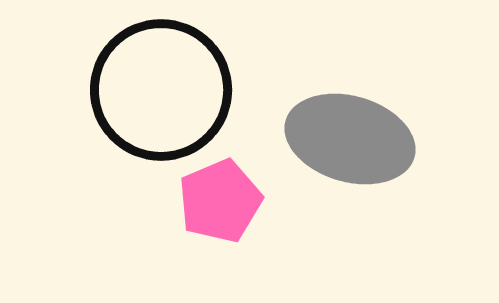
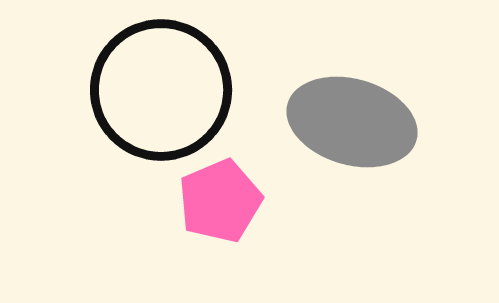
gray ellipse: moved 2 px right, 17 px up
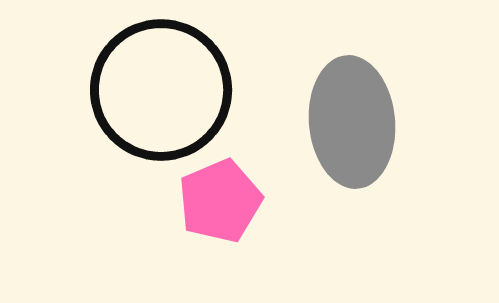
gray ellipse: rotated 69 degrees clockwise
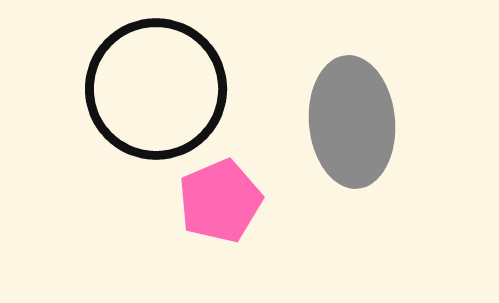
black circle: moved 5 px left, 1 px up
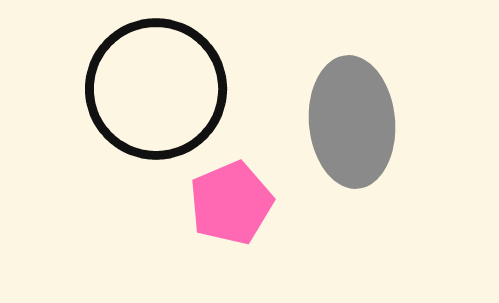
pink pentagon: moved 11 px right, 2 px down
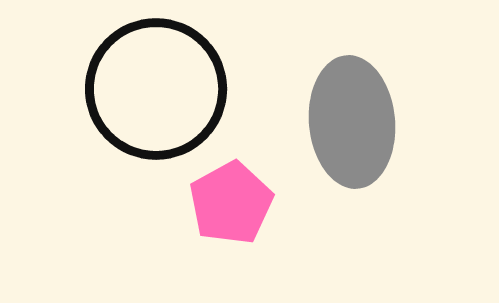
pink pentagon: rotated 6 degrees counterclockwise
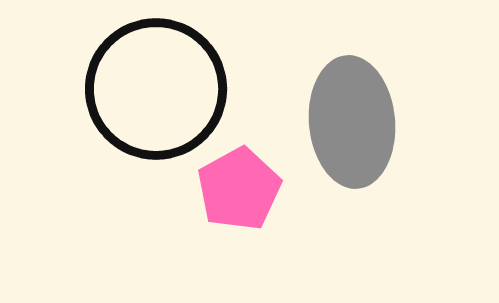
pink pentagon: moved 8 px right, 14 px up
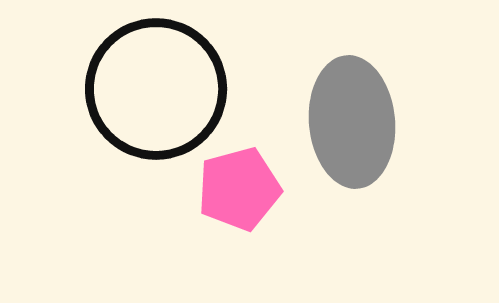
pink pentagon: rotated 14 degrees clockwise
